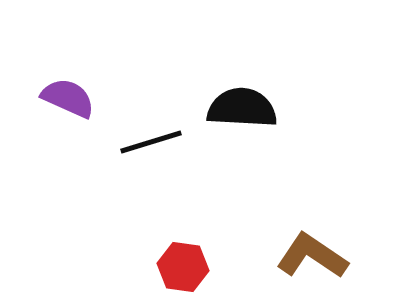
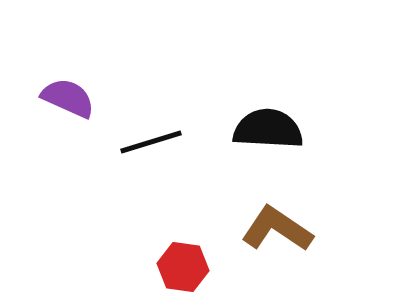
black semicircle: moved 26 px right, 21 px down
brown L-shape: moved 35 px left, 27 px up
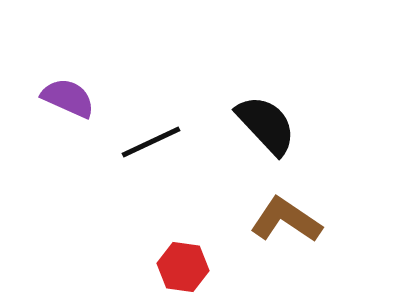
black semicircle: moved 2 px left, 4 px up; rotated 44 degrees clockwise
black line: rotated 8 degrees counterclockwise
brown L-shape: moved 9 px right, 9 px up
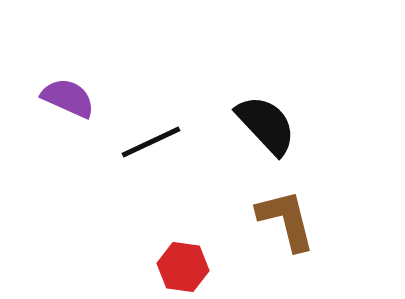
brown L-shape: rotated 42 degrees clockwise
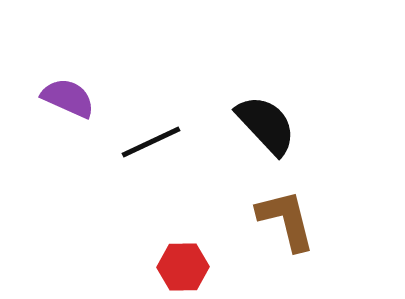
red hexagon: rotated 9 degrees counterclockwise
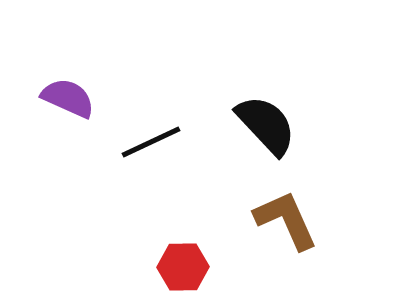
brown L-shape: rotated 10 degrees counterclockwise
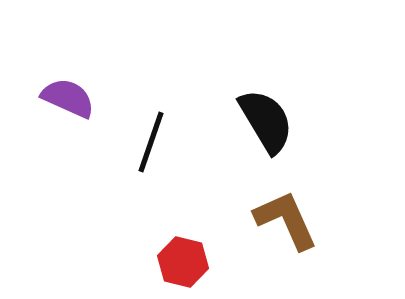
black semicircle: moved 4 px up; rotated 12 degrees clockwise
black line: rotated 46 degrees counterclockwise
red hexagon: moved 5 px up; rotated 15 degrees clockwise
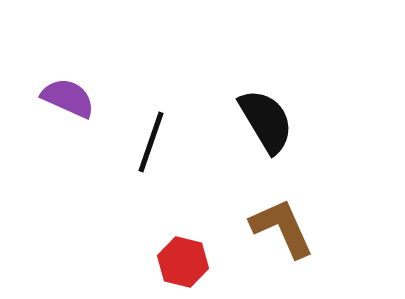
brown L-shape: moved 4 px left, 8 px down
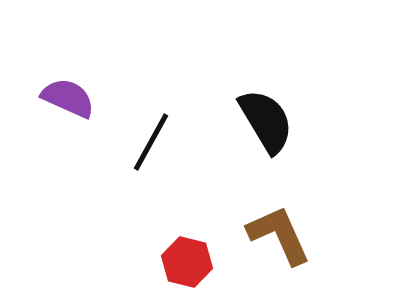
black line: rotated 10 degrees clockwise
brown L-shape: moved 3 px left, 7 px down
red hexagon: moved 4 px right
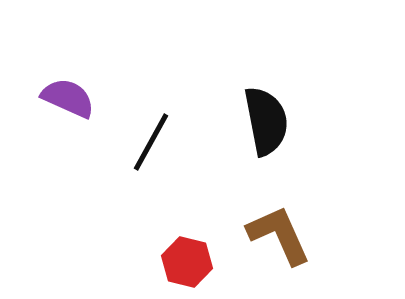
black semicircle: rotated 20 degrees clockwise
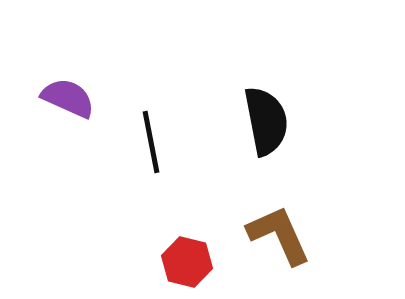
black line: rotated 40 degrees counterclockwise
